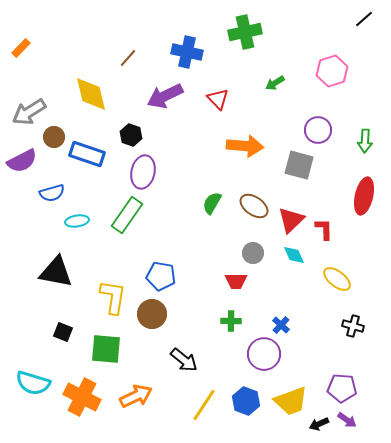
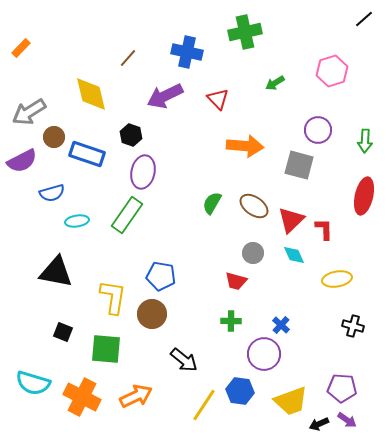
yellow ellipse at (337, 279): rotated 48 degrees counterclockwise
red trapezoid at (236, 281): rotated 15 degrees clockwise
blue hexagon at (246, 401): moved 6 px left, 10 px up; rotated 12 degrees counterclockwise
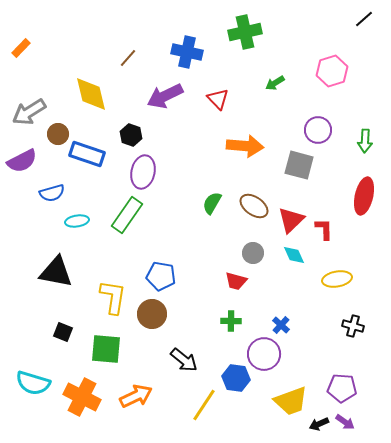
brown circle at (54, 137): moved 4 px right, 3 px up
blue hexagon at (240, 391): moved 4 px left, 13 px up
purple arrow at (347, 420): moved 2 px left, 2 px down
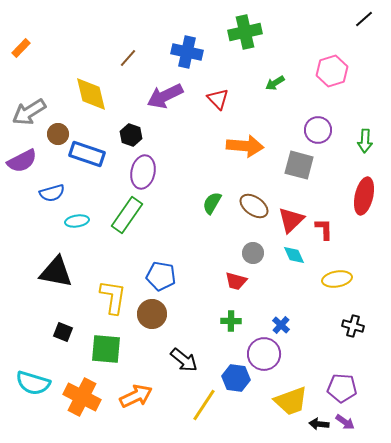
black arrow at (319, 424): rotated 30 degrees clockwise
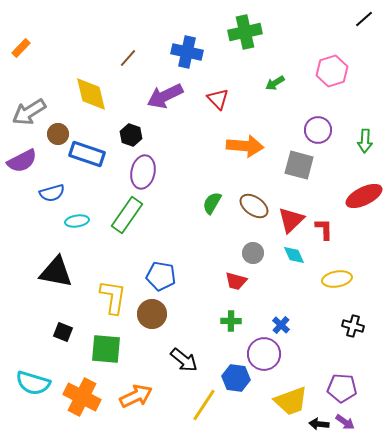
red ellipse at (364, 196): rotated 51 degrees clockwise
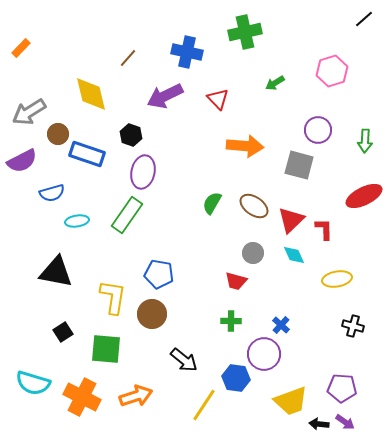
blue pentagon at (161, 276): moved 2 px left, 2 px up
black square at (63, 332): rotated 36 degrees clockwise
orange arrow at (136, 396): rotated 8 degrees clockwise
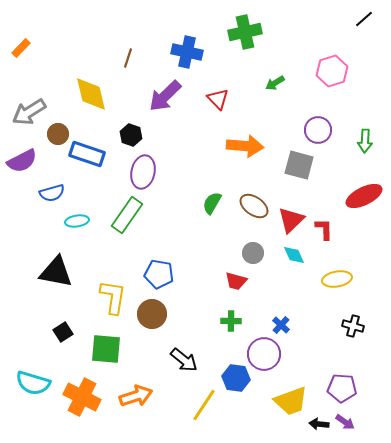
brown line at (128, 58): rotated 24 degrees counterclockwise
purple arrow at (165, 96): rotated 18 degrees counterclockwise
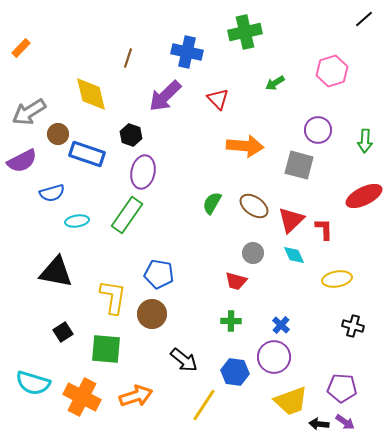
purple circle at (264, 354): moved 10 px right, 3 px down
blue hexagon at (236, 378): moved 1 px left, 6 px up
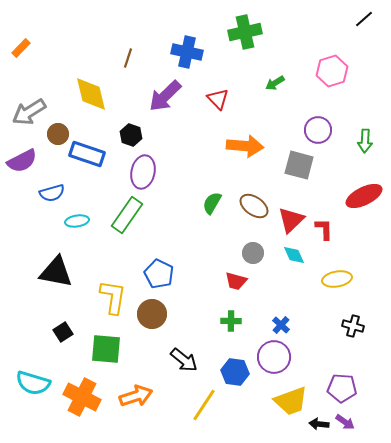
blue pentagon at (159, 274): rotated 16 degrees clockwise
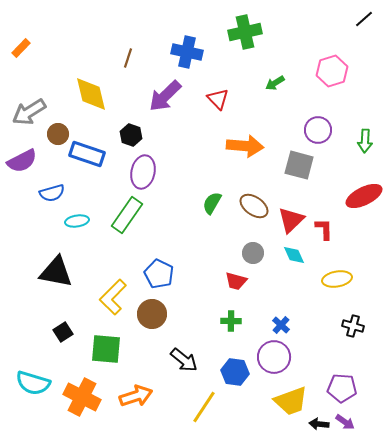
yellow L-shape at (113, 297): rotated 144 degrees counterclockwise
yellow line at (204, 405): moved 2 px down
